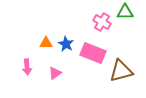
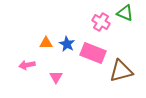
green triangle: moved 1 px down; rotated 24 degrees clockwise
pink cross: moved 1 px left
blue star: moved 1 px right
pink arrow: moved 2 px up; rotated 84 degrees clockwise
pink triangle: moved 1 px right, 4 px down; rotated 24 degrees counterclockwise
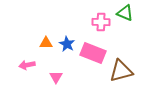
pink cross: rotated 30 degrees counterclockwise
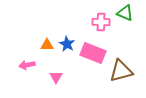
orange triangle: moved 1 px right, 2 px down
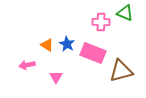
orange triangle: rotated 32 degrees clockwise
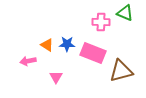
blue star: rotated 28 degrees counterclockwise
pink arrow: moved 1 px right, 4 px up
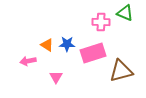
pink rectangle: rotated 40 degrees counterclockwise
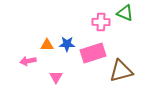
orange triangle: rotated 32 degrees counterclockwise
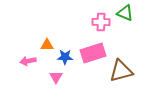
blue star: moved 2 px left, 13 px down
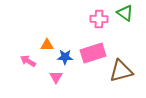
green triangle: rotated 12 degrees clockwise
pink cross: moved 2 px left, 3 px up
pink arrow: rotated 42 degrees clockwise
